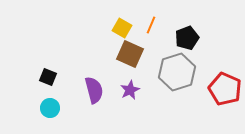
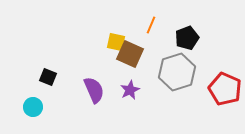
yellow square: moved 6 px left, 14 px down; rotated 18 degrees counterclockwise
purple semicircle: rotated 8 degrees counterclockwise
cyan circle: moved 17 px left, 1 px up
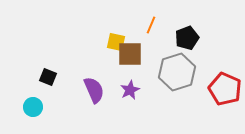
brown square: rotated 24 degrees counterclockwise
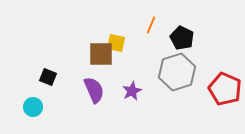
black pentagon: moved 5 px left; rotated 25 degrees counterclockwise
yellow square: moved 1 px down
brown square: moved 29 px left
purple star: moved 2 px right, 1 px down
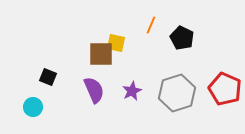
gray hexagon: moved 21 px down
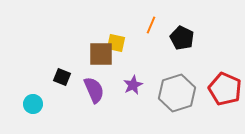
black square: moved 14 px right
purple star: moved 1 px right, 6 px up
cyan circle: moved 3 px up
